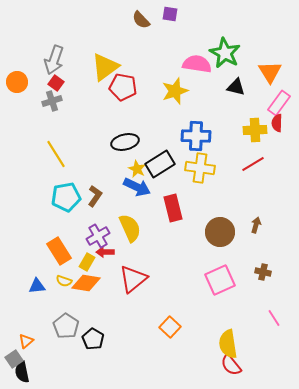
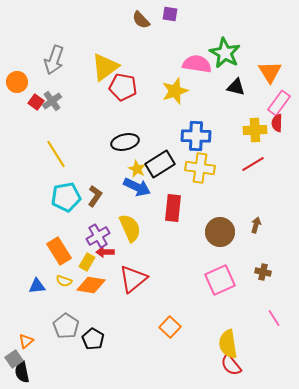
red square at (56, 83): moved 20 px left, 19 px down
gray cross at (52, 101): rotated 18 degrees counterclockwise
red rectangle at (173, 208): rotated 20 degrees clockwise
orange diamond at (86, 283): moved 5 px right, 2 px down
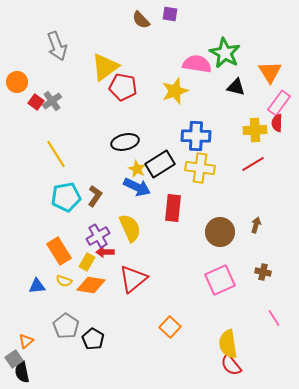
gray arrow at (54, 60): moved 3 px right, 14 px up; rotated 40 degrees counterclockwise
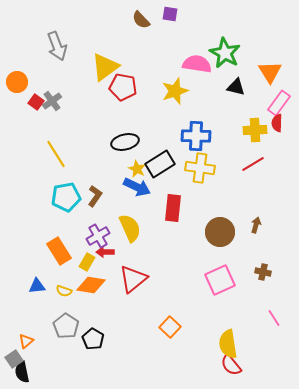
yellow semicircle at (64, 281): moved 10 px down
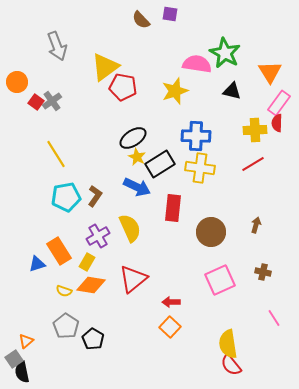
black triangle at (236, 87): moved 4 px left, 4 px down
black ellipse at (125, 142): moved 8 px right, 4 px up; rotated 20 degrees counterclockwise
yellow star at (137, 169): moved 12 px up
brown circle at (220, 232): moved 9 px left
red arrow at (105, 252): moved 66 px right, 50 px down
blue triangle at (37, 286): moved 22 px up; rotated 12 degrees counterclockwise
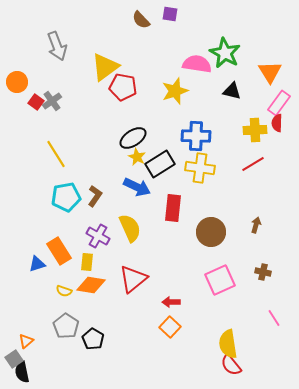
purple cross at (98, 236): rotated 30 degrees counterclockwise
yellow rectangle at (87, 262): rotated 24 degrees counterclockwise
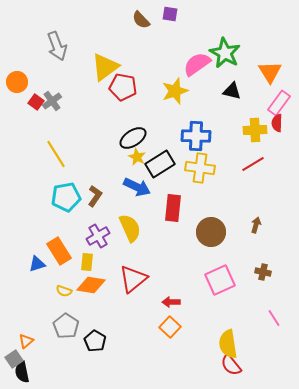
pink semicircle at (197, 64): rotated 44 degrees counterclockwise
purple cross at (98, 236): rotated 30 degrees clockwise
black pentagon at (93, 339): moved 2 px right, 2 px down
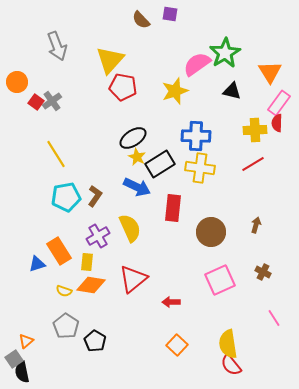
green star at (225, 53): rotated 12 degrees clockwise
yellow triangle at (105, 67): moved 5 px right, 7 px up; rotated 12 degrees counterclockwise
brown cross at (263, 272): rotated 14 degrees clockwise
orange square at (170, 327): moved 7 px right, 18 px down
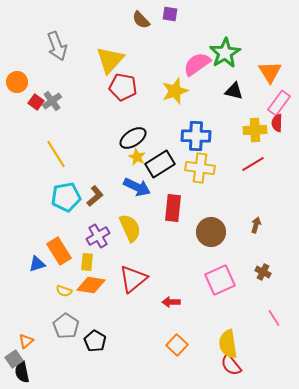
black triangle at (232, 91): moved 2 px right
brown L-shape at (95, 196): rotated 15 degrees clockwise
